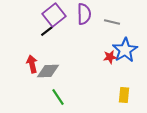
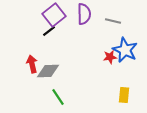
gray line: moved 1 px right, 1 px up
black line: moved 2 px right
blue star: rotated 15 degrees counterclockwise
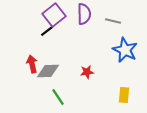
black line: moved 2 px left
red star: moved 23 px left, 15 px down
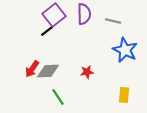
red arrow: moved 5 px down; rotated 132 degrees counterclockwise
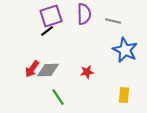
purple square: moved 3 px left, 1 px down; rotated 20 degrees clockwise
gray diamond: moved 1 px up
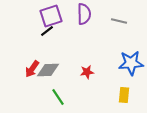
gray line: moved 6 px right
blue star: moved 6 px right, 13 px down; rotated 30 degrees counterclockwise
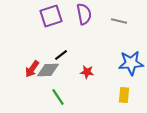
purple semicircle: rotated 10 degrees counterclockwise
black line: moved 14 px right, 24 px down
red star: rotated 16 degrees clockwise
